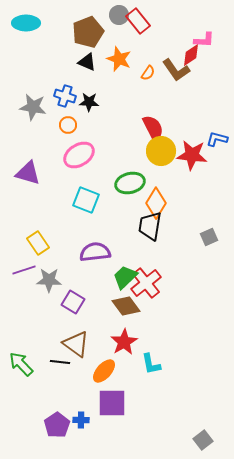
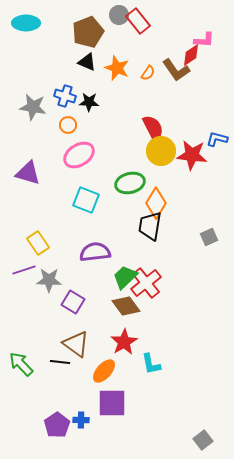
orange star at (119, 59): moved 2 px left, 9 px down
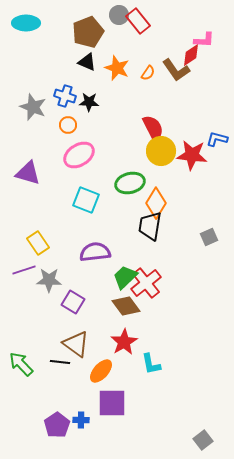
gray star at (33, 107): rotated 12 degrees clockwise
orange ellipse at (104, 371): moved 3 px left
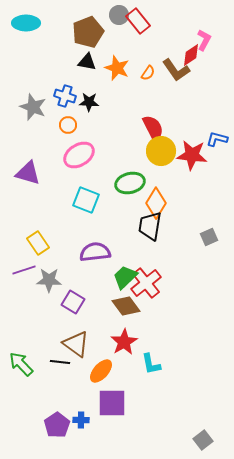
pink L-shape at (204, 40): rotated 65 degrees counterclockwise
black triangle at (87, 62): rotated 12 degrees counterclockwise
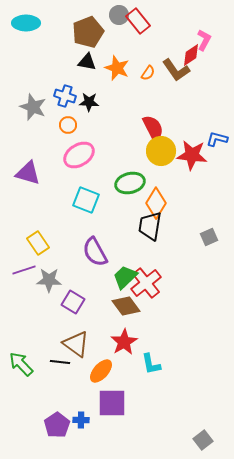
purple semicircle at (95, 252): rotated 112 degrees counterclockwise
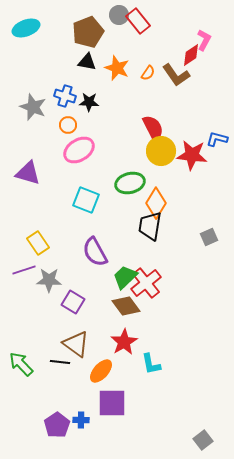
cyan ellipse at (26, 23): moved 5 px down; rotated 20 degrees counterclockwise
brown L-shape at (176, 70): moved 5 px down
pink ellipse at (79, 155): moved 5 px up
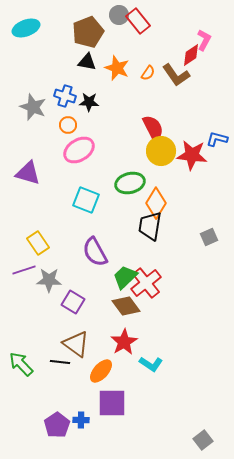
cyan L-shape at (151, 364): rotated 45 degrees counterclockwise
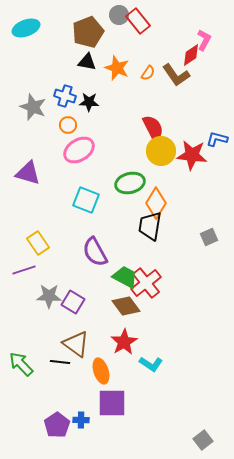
green trapezoid at (125, 277): rotated 72 degrees clockwise
gray star at (49, 280): moved 16 px down
orange ellipse at (101, 371): rotated 60 degrees counterclockwise
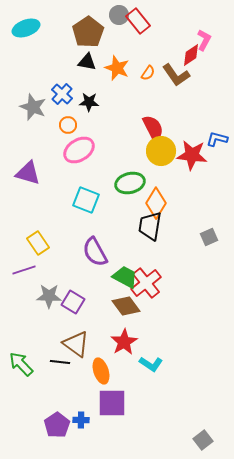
brown pentagon at (88, 32): rotated 12 degrees counterclockwise
blue cross at (65, 96): moved 3 px left, 2 px up; rotated 25 degrees clockwise
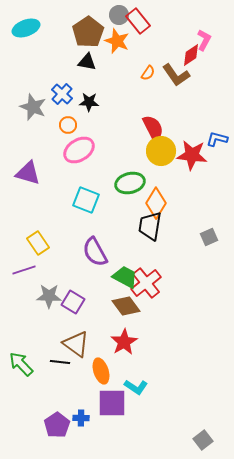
orange star at (117, 68): moved 27 px up
cyan L-shape at (151, 364): moved 15 px left, 23 px down
blue cross at (81, 420): moved 2 px up
